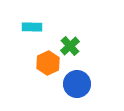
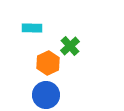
cyan rectangle: moved 1 px down
blue circle: moved 31 px left, 11 px down
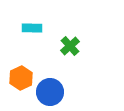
orange hexagon: moved 27 px left, 15 px down
blue circle: moved 4 px right, 3 px up
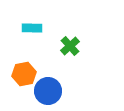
orange hexagon: moved 3 px right, 4 px up; rotated 15 degrees clockwise
blue circle: moved 2 px left, 1 px up
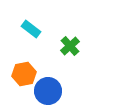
cyan rectangle: moved 1 px left, 1 px down; rotated 36 degrees clockwise
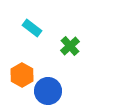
cyan rectangle: moved 1 px right, 1 px up
orange hexagon: moved 2 px left, 1 px down; rotated 20 degrees counterclockwise
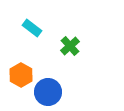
orange hexagon: moved 1 px left
blue circle: moved 1 px down
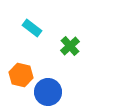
orange hexagon: rotated 15 degrees counterclockwise
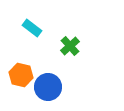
blue circle: moved 5 px up
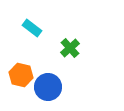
green cross: moved 2 px down
